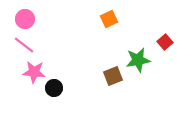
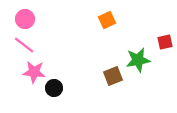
orange square: moved 2 px left, 1 px down
red square: rotated 28 degrees clockwise
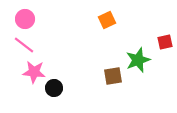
green star: rotated 10 degrees counterclockwise
brown square: rotated 12 degrees clockwise
